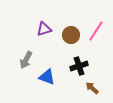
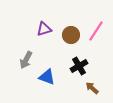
black cross: rotated 12 degrees counterclockwise
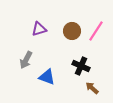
purple triangle: moved 5 px left
brown circle: moved 1 px right, 4 px up
black cross: moved 2 px right; rotated 36 degrees counterclockwise
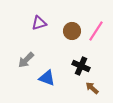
purple triangle: moved 6 px up
gray arrow: rotated 18 degrees clockwise
blue triangle: moved 1 px down
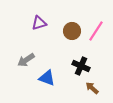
gray arrow: rotated 12 degrees clockwise
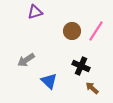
purple triangle: moved 4 px left, 11 px up
blue triangle: moved 2 px right, 3 px down; rotated 24 degrees clockwise
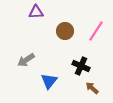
purple triangle: moved 1 px right; rotated 14 degrees clockwise
brown circle: moved 7 px left
blue triangle: rotated 24 degrees clockwise
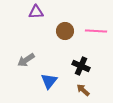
pink line: rotated 60 degrees clockwise
brown arrow: moved 9 px left, 2 px down
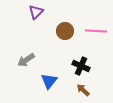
purple triangle: rotated 42 degrees counterclockwise
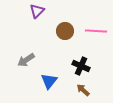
purple triangle: moved 1 px right, 1 px up
